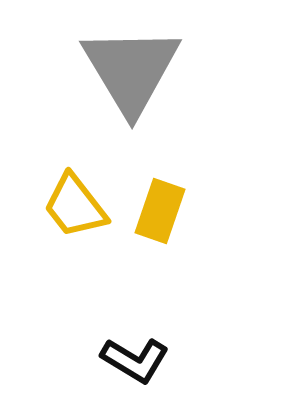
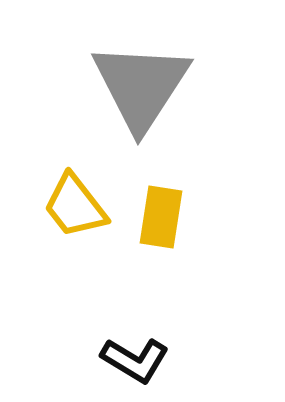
gray triangle: moved 10 px right, 16 px down; rotated 4 degrees clockwise
yellow rectangle: moved 1 px right, 6 px down; rotated 10 degrees counterclockwise
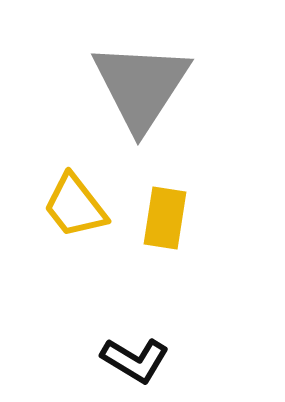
yellow rectangle: moved 4 px right, 1 px down
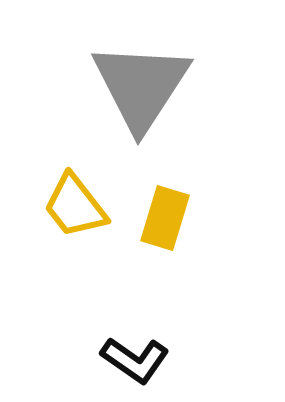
yellow rectangle: rotated 8 degrees clockwise
black L-shape: rotated 4 degrees clockwise
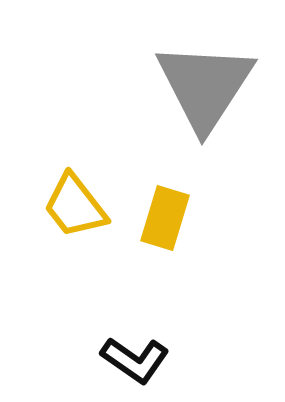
gray triangle: moved 64 px right
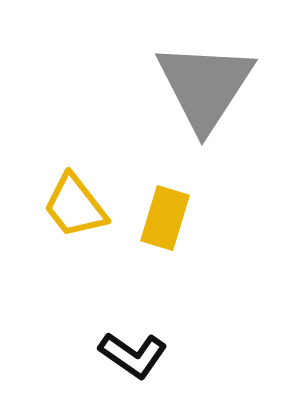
black L-shape: moved 2 px left, 5 px up
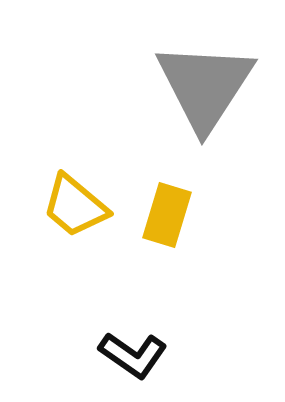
yellow trapezoid: rotated 12 degrees counterclockwise
yellow rectangle: moved 2 px right, 3 px up
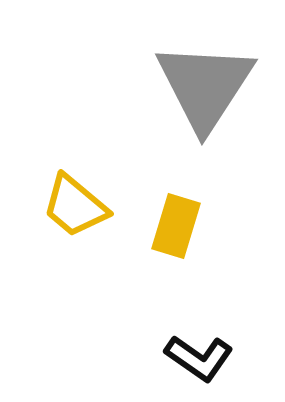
yellow rectangle: moved 9 px right, 11 px down
black L-shape: moved 66 px right, 3 px down
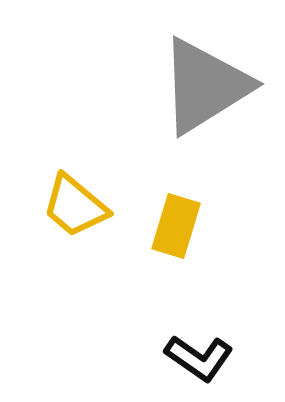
gray triangle: rotated 25 degrees clockwise
